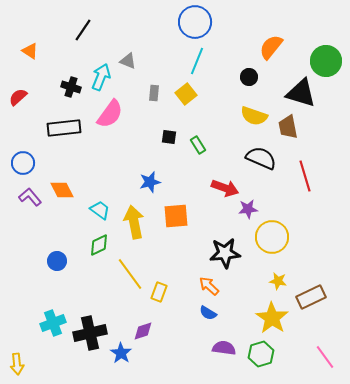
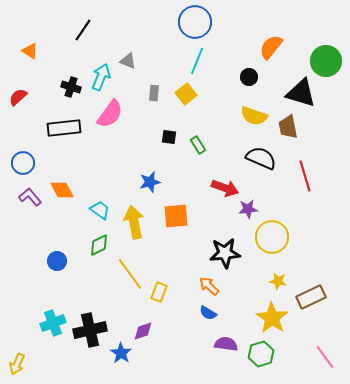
black cross at (90, 333): moved 3 px up
purple semicircle at (224, 348): moved 2 px right, 4 px up
yellow arrow at (17, 364): rotated 30 degrees clockwise
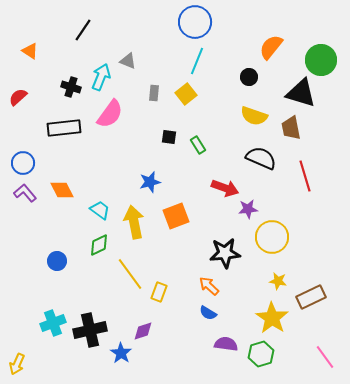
green circle at (326, 61): moved 5 px left, 1 px up
brown trapezoid at (288, 127): moved 3 px right, 1 px down
purple L-shape at (30, 197): moved 5 px left, 4 px up
orange square at (176, 216): rotated 16 degrees counterclockwise
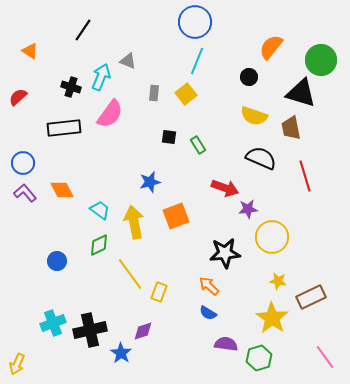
green hexagon at (261, 354): moved 2 px left, 4 px down
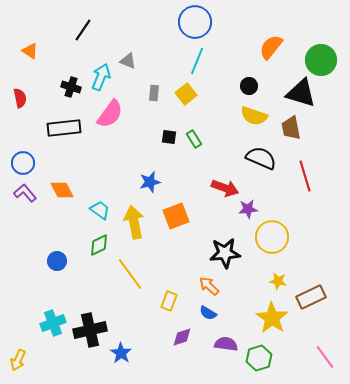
black circle at (249, 77): moved 9 px down
red semicircle at (18, 97): moved 2 px right, 1 px down; rotated 120 degrees clockwise
green rectangle at (198, 145): moved 4 px left, 6 px up
yellow rectangle at (159, 292): moved 10 px right, 9 px down
purple diamond at (143, 331): moved 39 px right, 6 px down
yellow arrow at (17, 364): moved 1 px right, 4 px up
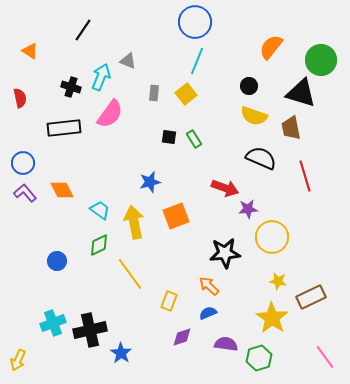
blue semicircle at (208, 313): rotated 126 degrees clockwise
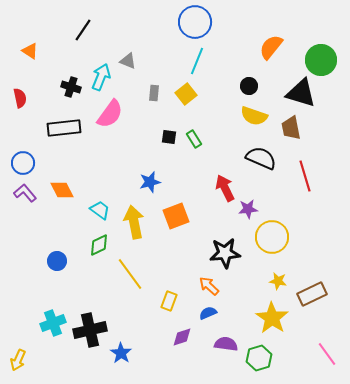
red arrow at (225, 188): rotated 136 degrees counterclockwise
brown rectangle at (311, 297): moved 1 px right, 3 px up
pink line at (325, 357): moved 2 px right, 3 px up
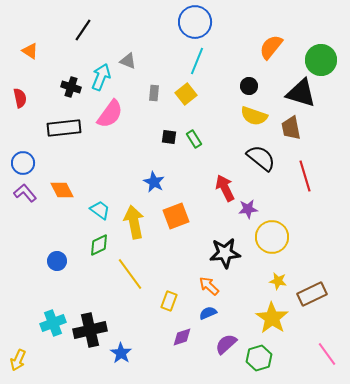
black semicircle at (261, 158): rotated 16 degrees clockwise
blue star at (150, 182): moved 4 px right; rotated 30 degrees counterclockwise
purple semicircle at (226, 344): rotated 50 degrees counterclockwise
